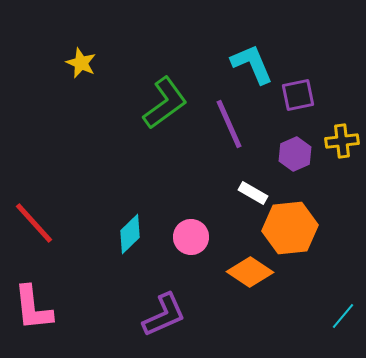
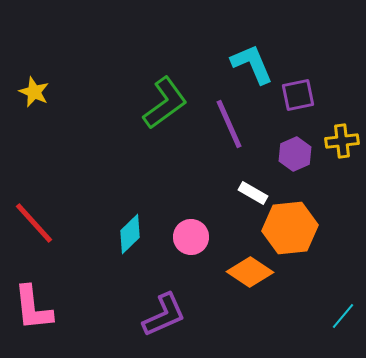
yellow star: moved 47 px left, 29 px down
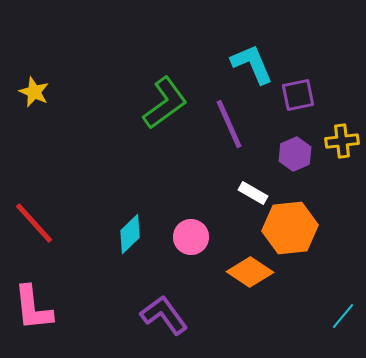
purple L-shape: rotated 102 degrees counterclockwise
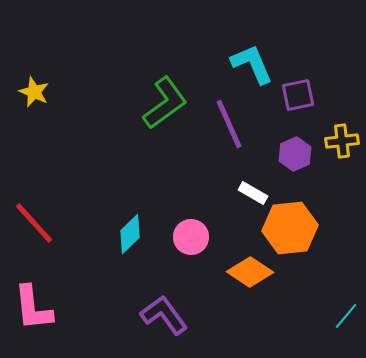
cyan line: moved 3 px right
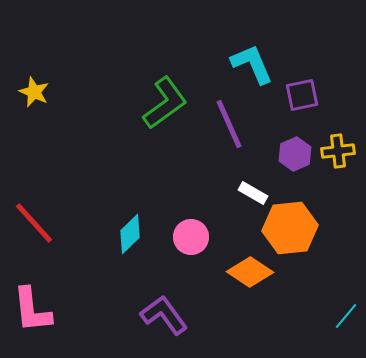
purple square: moved 4 px right
yellow cross: moved 4 px left, 10 px down
pink L-shape: moved 1 px left, 2 px down
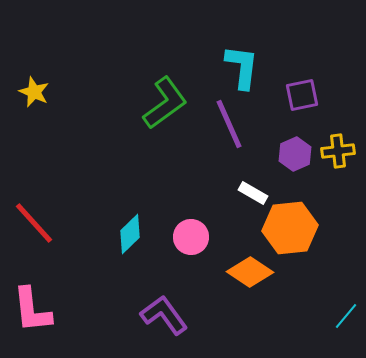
cyan L-shape: moved 10 px left, 3 px down; rotated 30 degrees clockwise
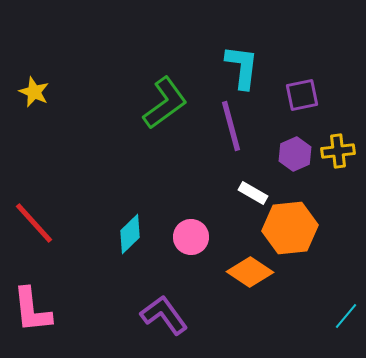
purple line: moved 2 px right, 2 px down; rotated 9 degrees clockwise
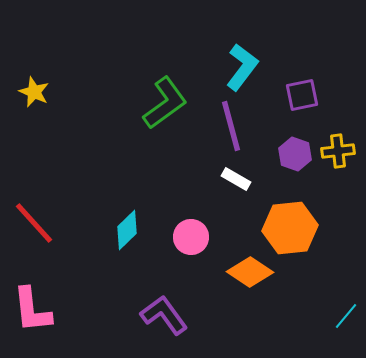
cyan L-shape: rotated 30 degrees clockwise
purple hexagon: rotated 16 degrees counterclockwise
white rectangle: moved 17 px left, 14 px up
cyan diamond: moved 3 px left, 4 px up
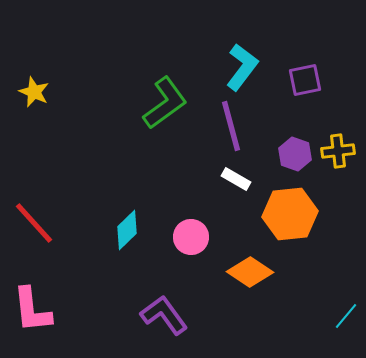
purple square: moved 3 px right, 15 px up
orange hexagon: moved 14 px up
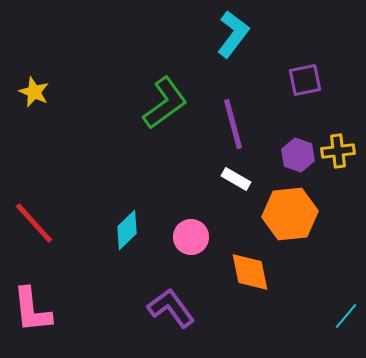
cyan L-shape: moved 9 px left, 33 px up
purple line: moved 2 px right, 2 px up
purple hexagon: moved 3 px right, 1 px down
orange diamond: rotated 45 degrees clockwise
purple L-shape: moved 7 px right, 7 px up
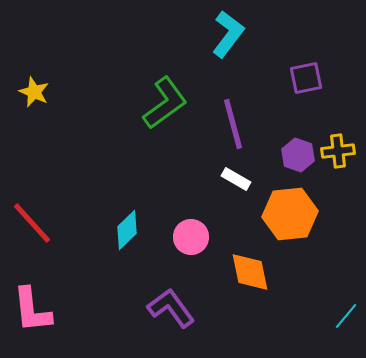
cyan L-shape: moved 5 px left
purple square: moved 1 px right, 2 px up
red line: moved 2 px left
